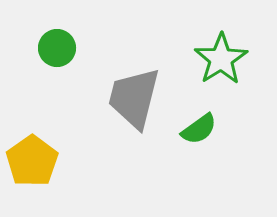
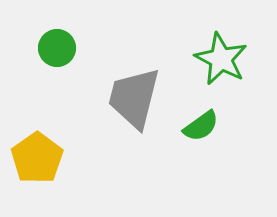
green star: rotated 12 degrees counterclockwise
green semicircle: moved 2 px right, 3 px up
yellow pentagon: moved 5 px right, 3 px up
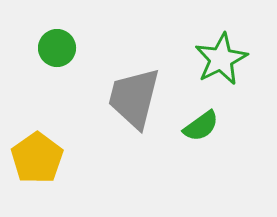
green star: rotated 18 degrees clockwise
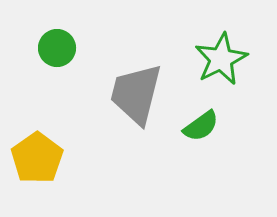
gray trapezoid: moved 2 px right, 4 px up
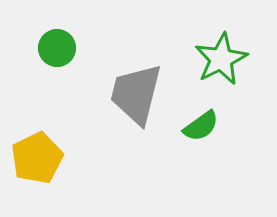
yellow pentagon: rotated 9 degrees clockwise
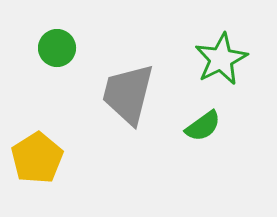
gray trapezoid: moved 8 px left
green semicircle: moved 2 px right
yellow pentagon: rotated 6 degrees counterclockwise
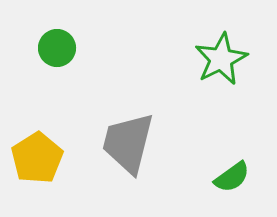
gray trapezoid: moved 49 px down
green semicircle: moved 29 px right, 51 px down
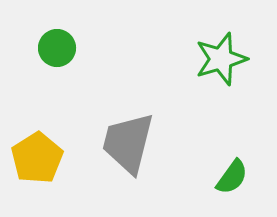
green star: rotated 10 degrees clockwise
green semicircle: rotated 18 degrees counterclockwise
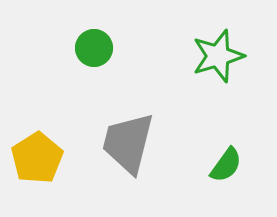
green circle: moved 37 px right
green star: moved 3 px left, 3 px up
green semicircle: moved 6 px left, 12 px up
